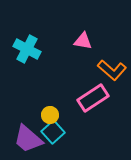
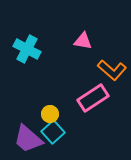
yellow circle: moved 1 px up
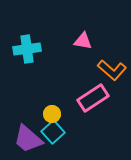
cyan cross: rotated 36 degrees counterclockwise
yellow circle: moved 2 px right
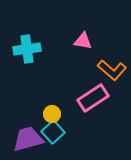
purple trapezoid: rotated 124 degrees clockwise
